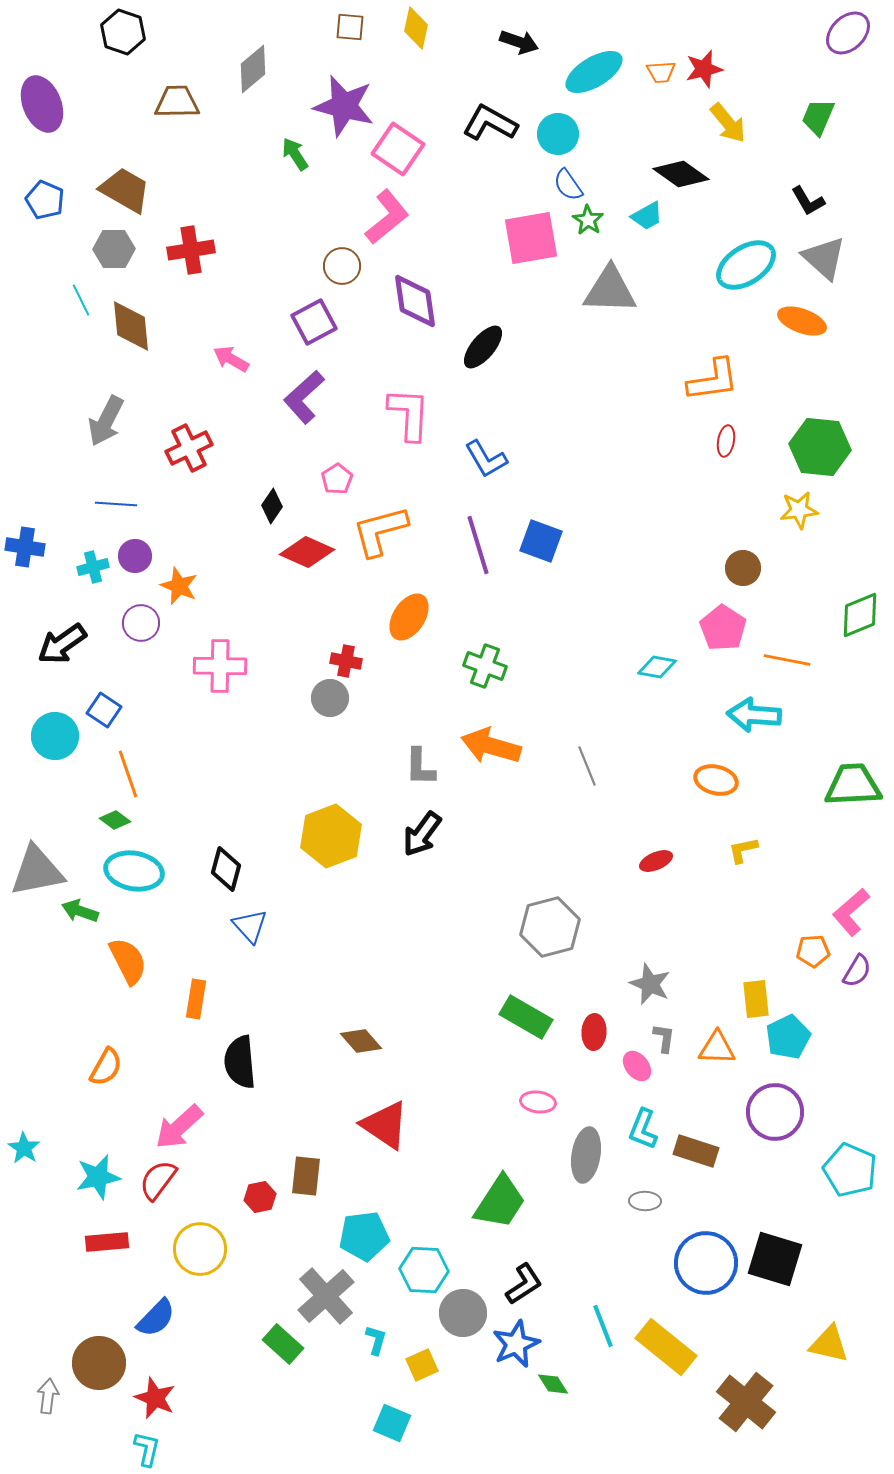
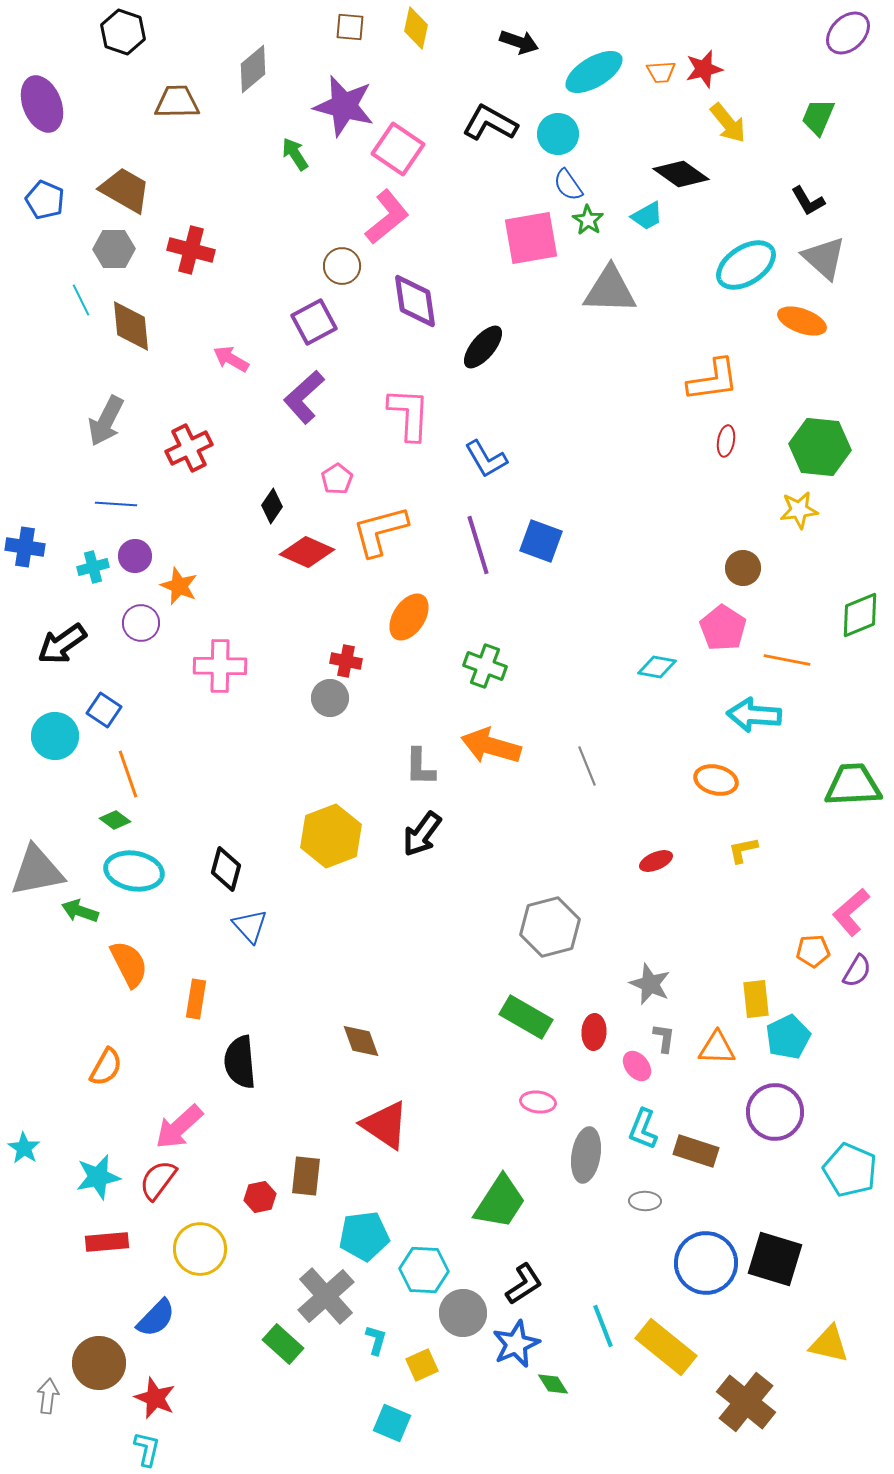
red cross at (191, 250): rotated 24 degrees clockwise
orange semicircle at (128, 961): moved 1 px right, 3 px down
brown diamond at (361, 1041): rotated 21 degrees clockwise
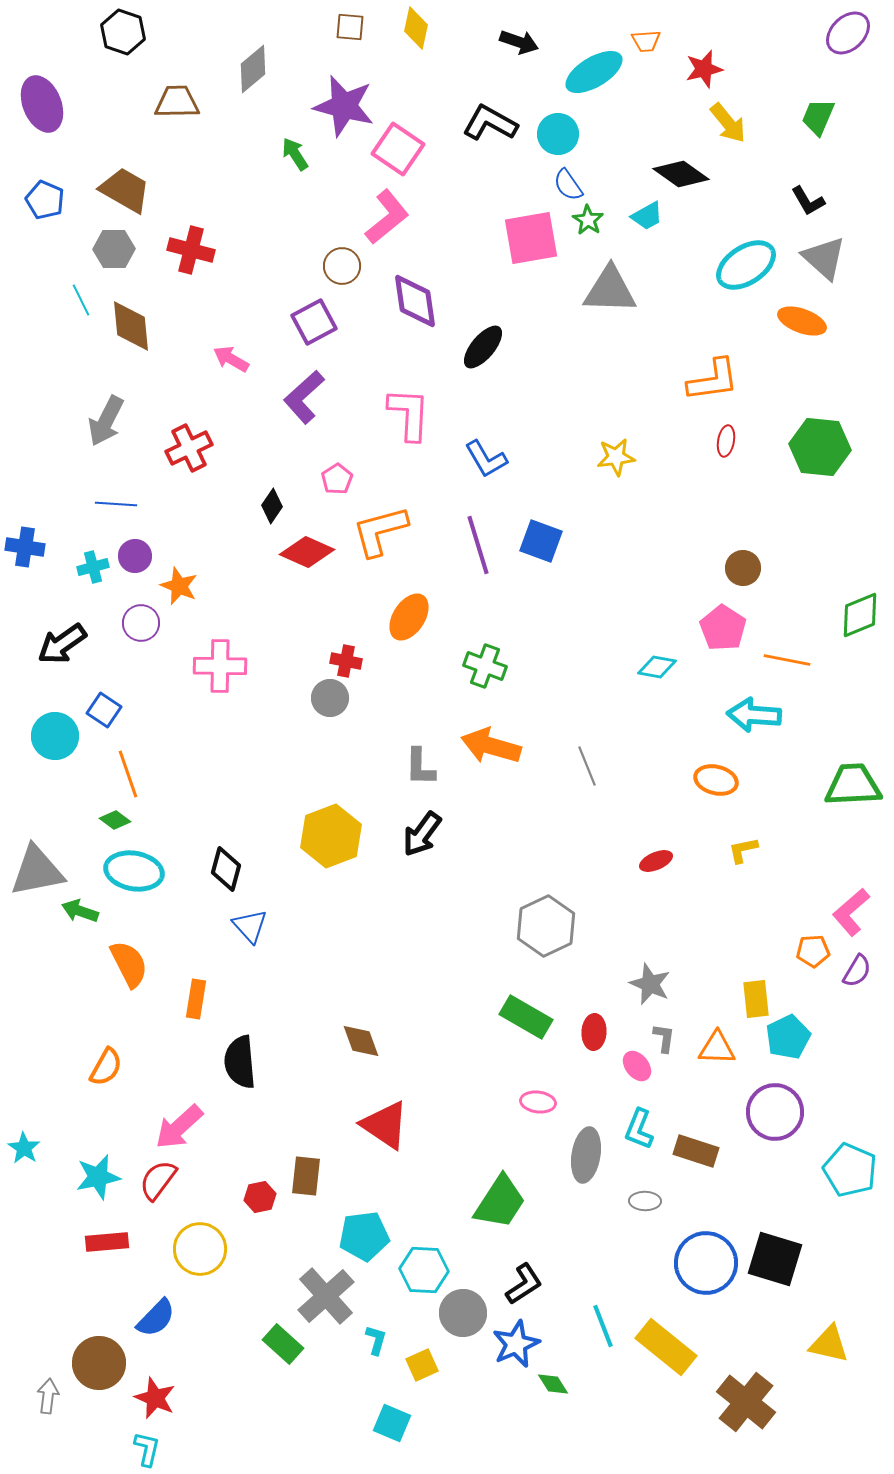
orange trapezoid at (661, 72): moved 15 px left, 31 px up
yellow star at (799, 510): moved 183 px left, 53 px up
gray hexagon at (550, 927): moved 4 px left, 1 px up; rotated 10 degrees counterclockwise
cyan L-shape at (643, 1129): moved 4 px left
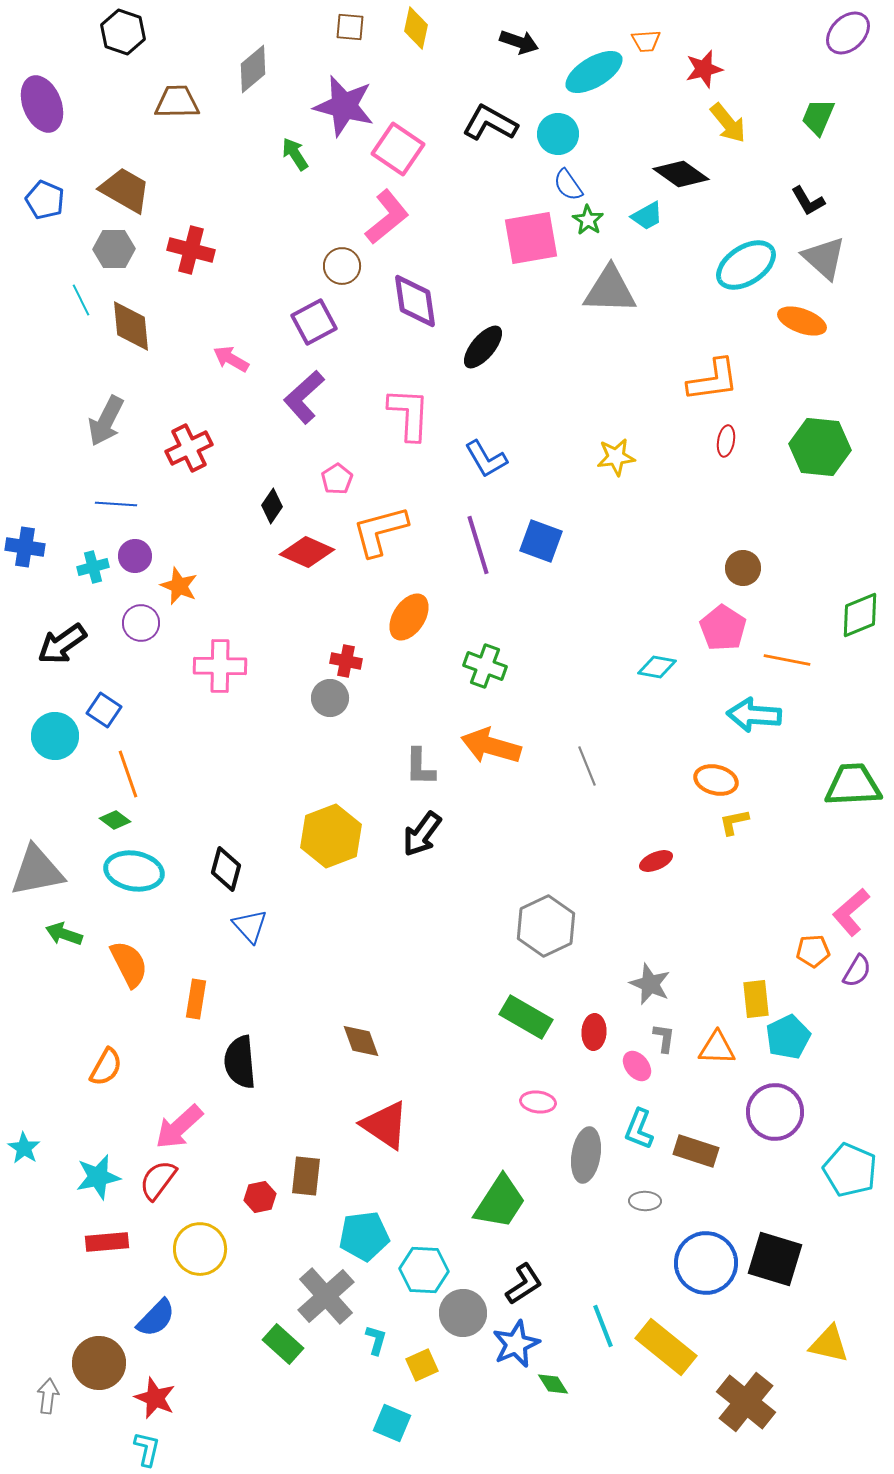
yellow L-shape at (743, 850): moved 9 px left, 28 px up
green arrow at (80, 911): moved 16 px left, 23 px down
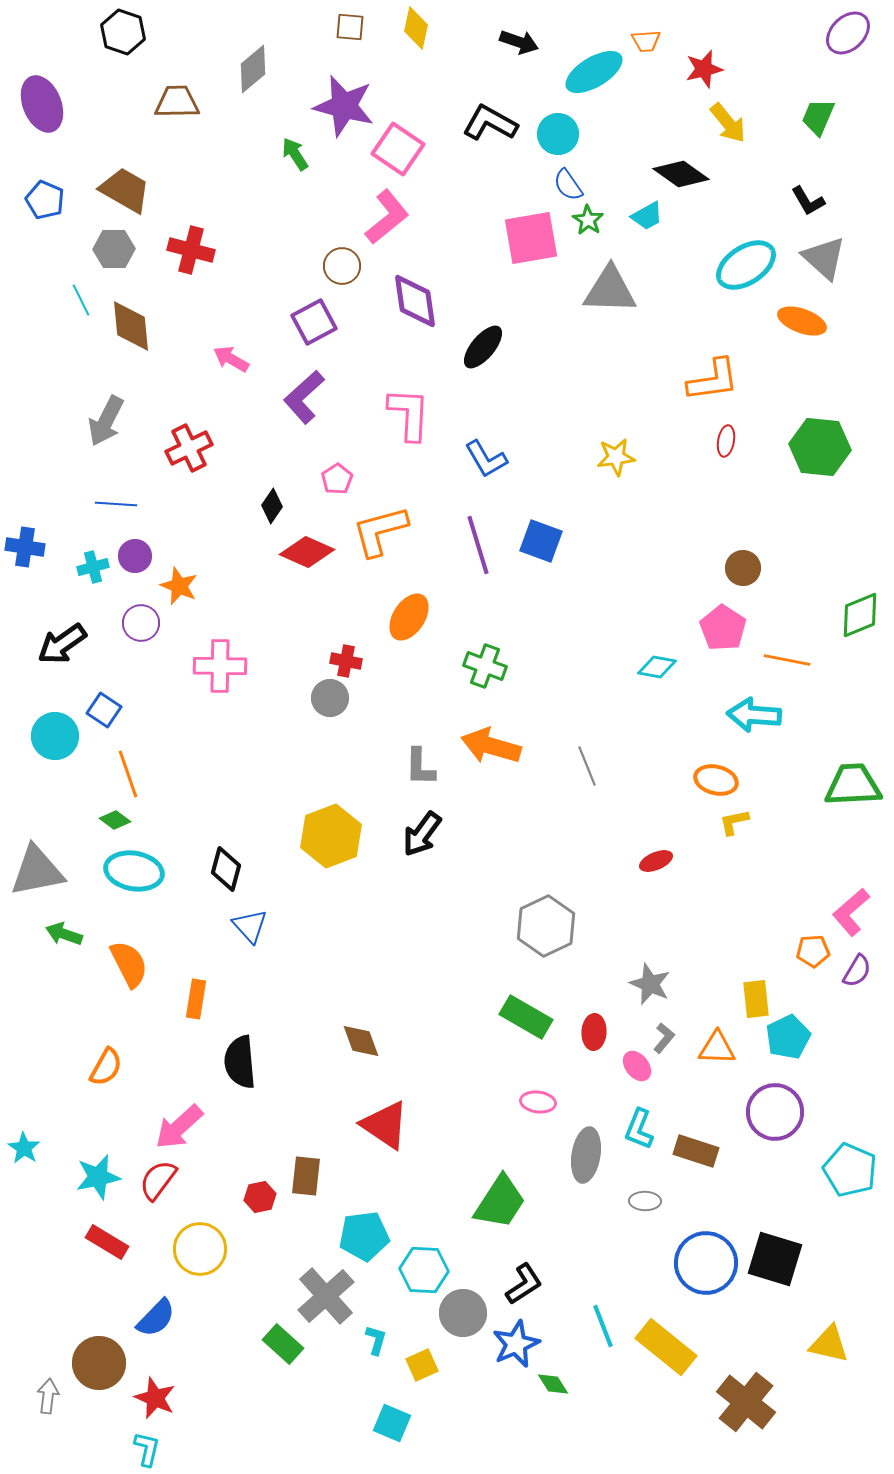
gray L-shape at (664, 1038): rotated 32 degrees clockwise
red rectangle at (107, 1242): rotated 36 degrees clockwise
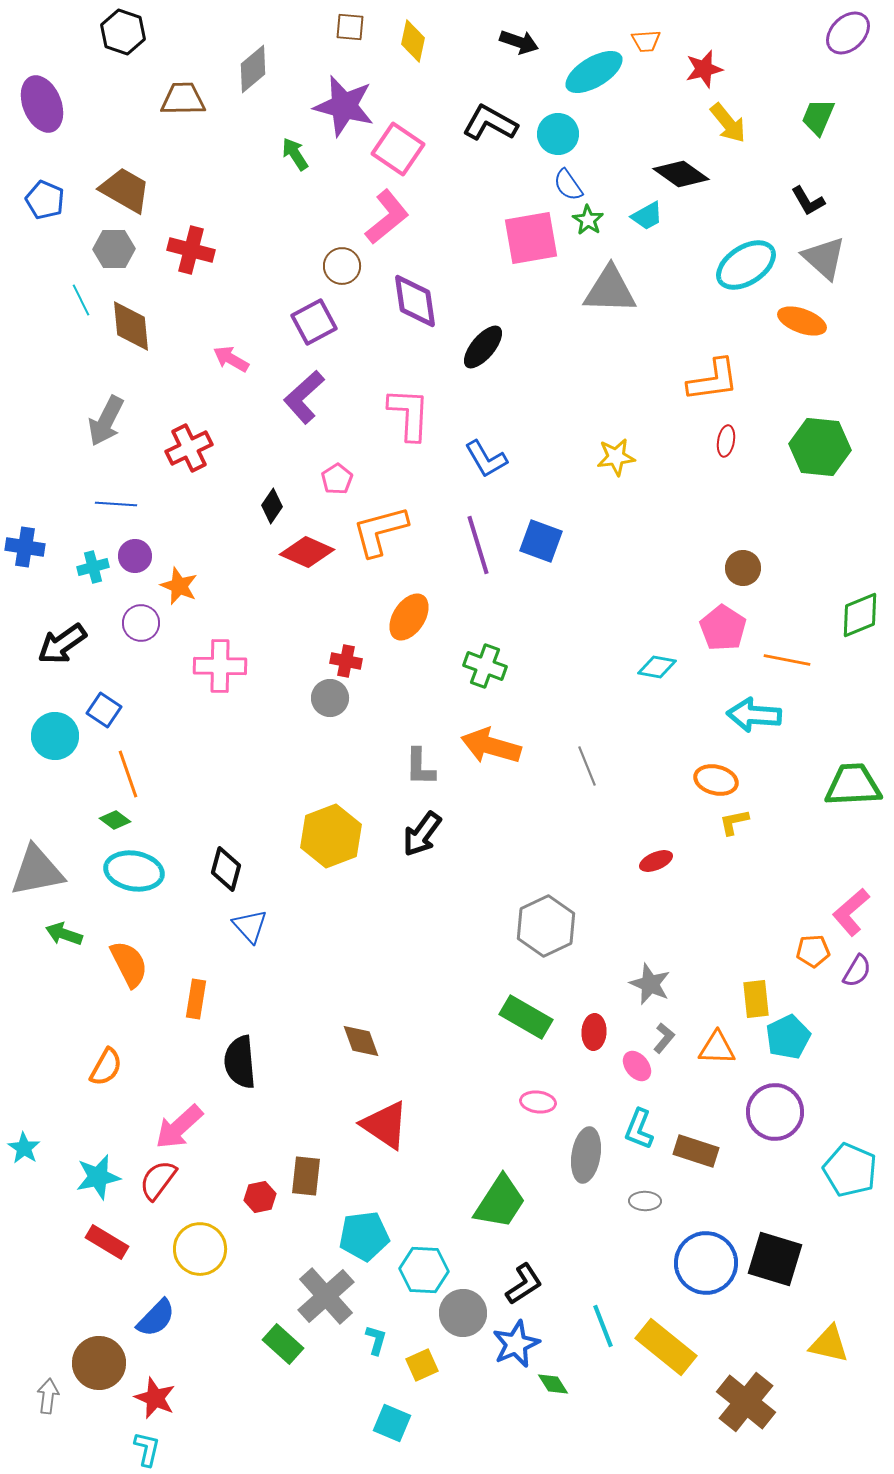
yellow diamond at (416, 28): moved 3 px left, 13 px down
brown trapezoid at (177, 102): moved 6 px right, 3 px up
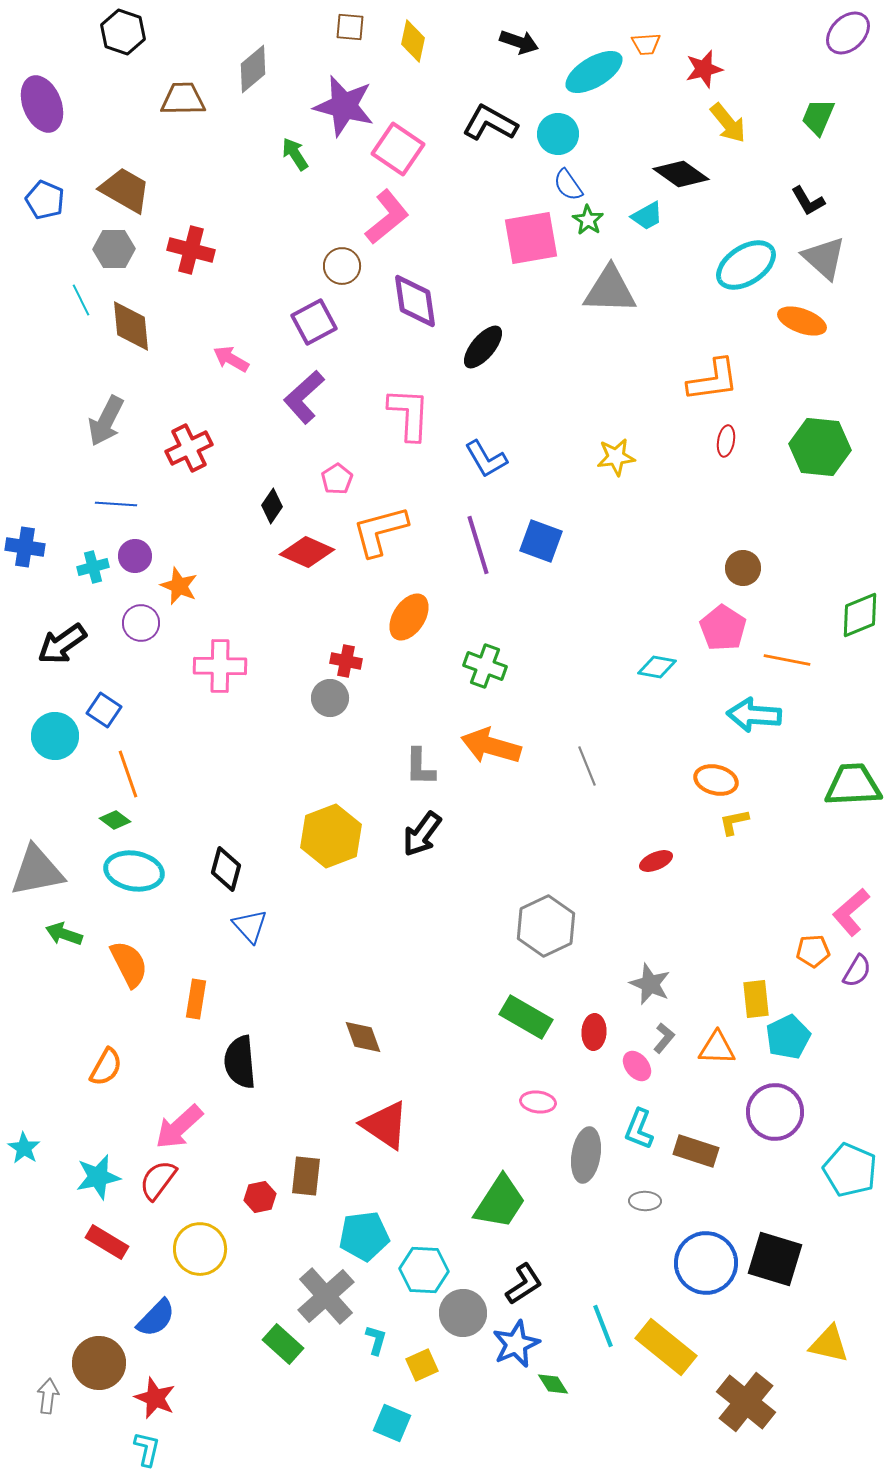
orange trapezoid at (646, 41): moved 3 px down
brown diamond at (361, 1041): moved 2 px right, 4 px up
